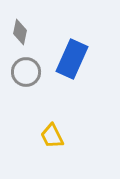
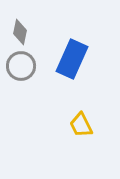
gray circle: moved 5 px left, 6 px up
yellow trapezoid: moved 29 px right, 11 px up
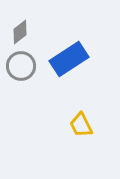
gray diamond: rotated 40 degrees clockwise
blue rectangle: moved 3 px left; rotated 33 degrees clockwise
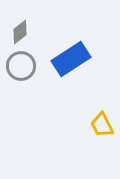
blue rectangle: moved 2 px right
yellow trapezoid: moved 21 px right
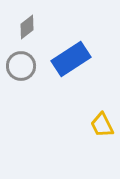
gray diamond: moved 7 px right, 5 px up
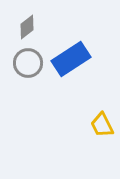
gray circle: moved 7 px right, 3 px up
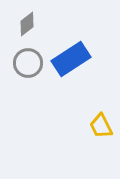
gray diamond: moved 3 px up
yellow trapezoid: moved 1 px left, 1 px down
